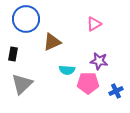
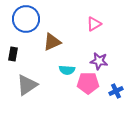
gray triangle: moved 5 px right, 1 px down; rotated 10 degrees clockwise
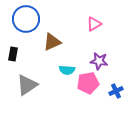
pink pentagon: rotated 10 degrees counterclockwise
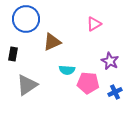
purple star: moved 11 px right; rotated 18 degrees clockwise
pink pentagon: rotated 15 degrees clockwise
blue cross: moved 1 px left, 1 px down
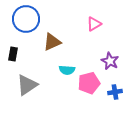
pink pentagon: moved 1 px right; rotated 20 degrees counterclockwise
blue cross: rotated 16 degrees clockwise
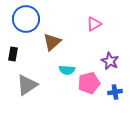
brown triangle: rotated 18 degrees counterclockwise
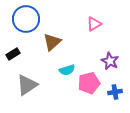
black rectangle: rotated 48 degrees clockwise
cyan semicircle: rotated 21 degrees counterclockwise
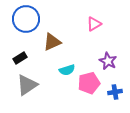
brown triangle: rotated 18 degrees clockwise
black rectangle: moved 7 px right, 4 px down
purple star: moved 2 px left
